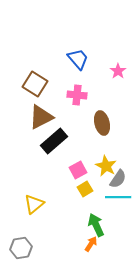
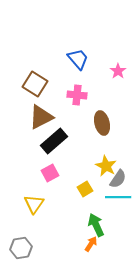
pink square: moved 28 px left, 3 px down
yellow triangle: rotated 15 degrees counterclockwise
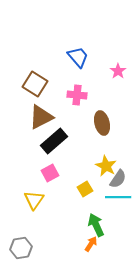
blue trapezoid: moved 2 px up
yellow triangle: moved 4 px up
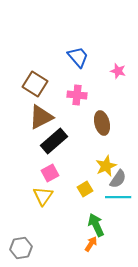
pink star: rotated 21 degrees counterclockwise
yellow star: rotated 20 degrees clockwise
yellow triangle: moved 9 px right, 4 px up
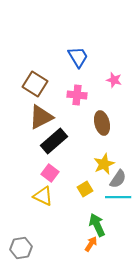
blue trapezoid: rotated 10 degrees clockwise
pink star: moved 4 px left, 9 px down
yellow star: moved 2 px left, 2 px up
pink square: rotated 24 degrees counterclockwise
yellow triangle: rotated 40 degrees counterclockwise
green arrow: moved 1 px right
